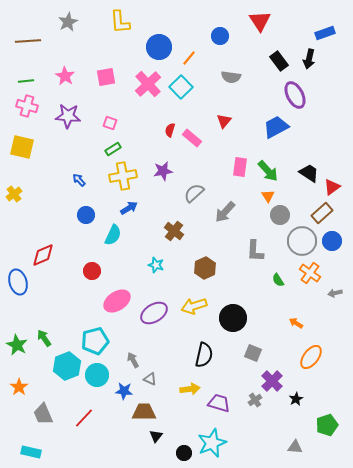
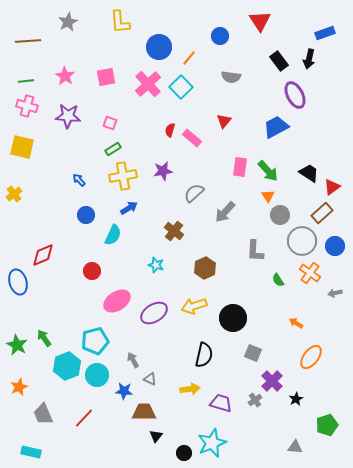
blue circle at (332, 241): moved 3 px right, 5 px down
orange star at (19, 387): rotated 12 degrees clockwise
purple trapezoid at (219, 403): moved 2 px right
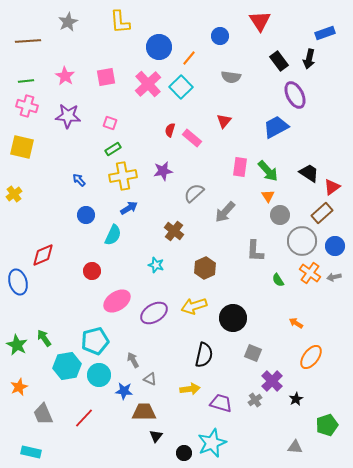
gray arrow at (335, 293): moved 1 px left, 16 px up
cyan hexagon at (67, 366): rotated 12 degrees clockwise
cyan circle at (97, 375): moved 2 px right
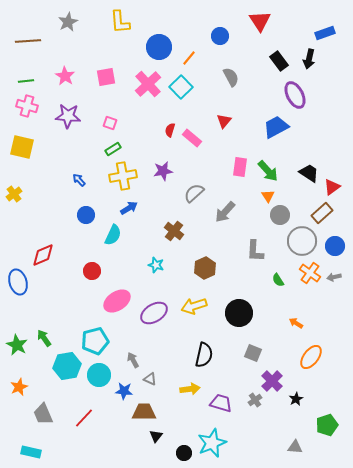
gray semicircle at (231, 77): rotated 126 degrees counterclockwise
black circle at (233, 318): moved 6 px right, 5 px up
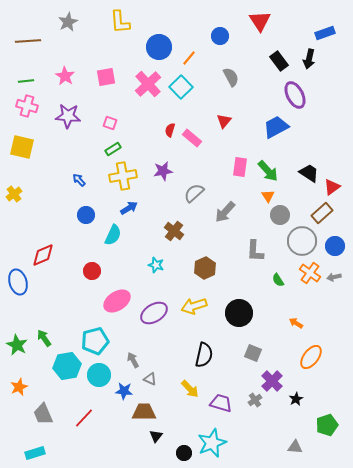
yellow arrow at (190, 389): rotated 54 degrees clockwise
cyan rectangle at (31, 452): moved 4 px right, 1 px down; rotated 30 degrees counterclockwise
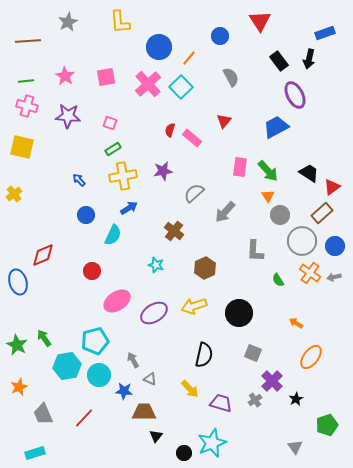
gray triangle at (295, 447): rotated 49 degrees clockwise
